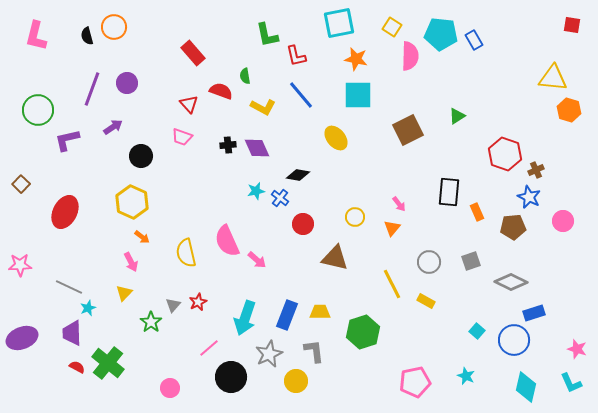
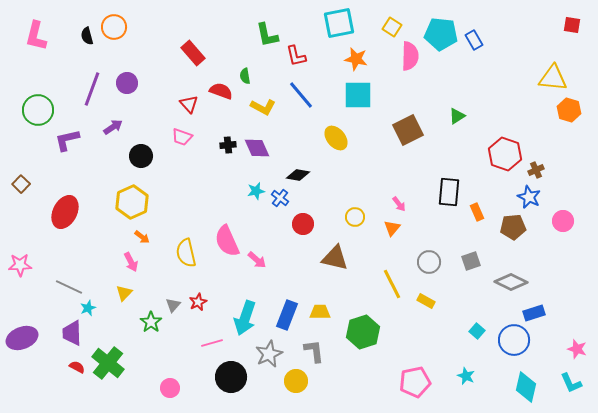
yellow hexagon at (132, 202): rotated 12 degrees clockwise
pink line at (209, 348): moved 3 px right, 5 px up; rotated 25 degrees clockwise
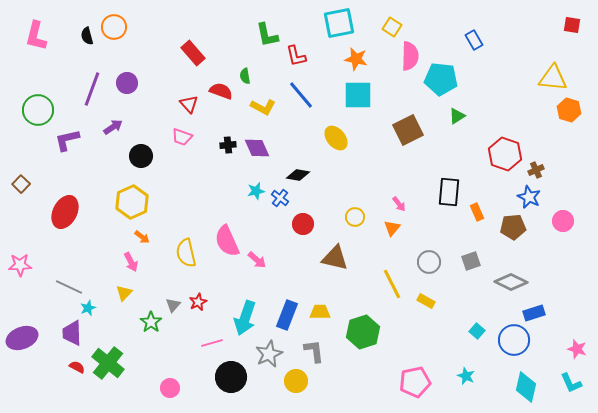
cyan pentagon at (441, 34): moved 45 px down
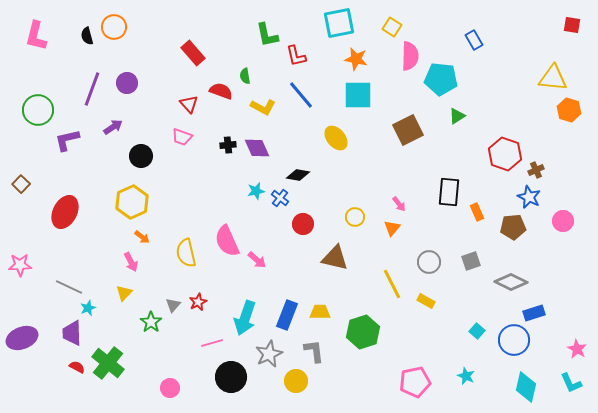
pink star at (577, 349): rotated 12 degrees clockwise
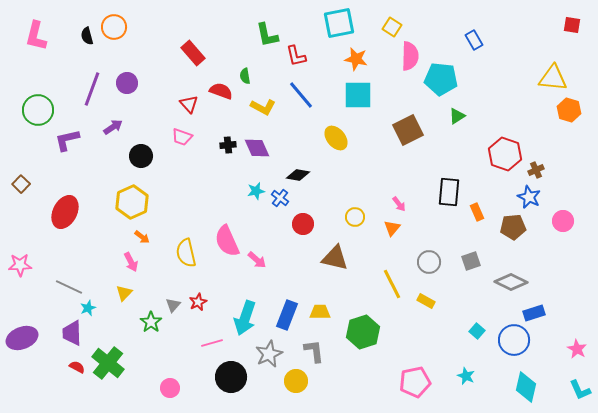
cyan L-shape at (571, 383): moved 9 px right, 7 px down
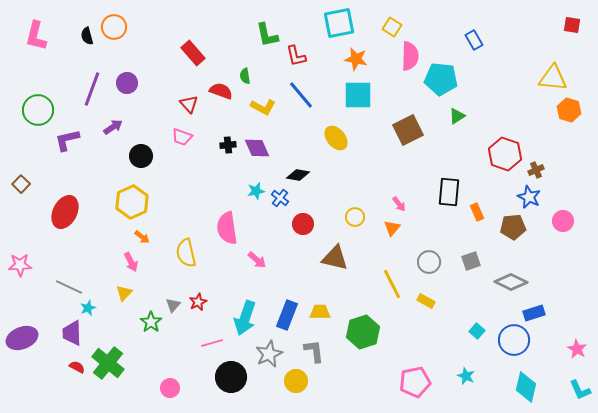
pink semicircle at (227, 241): moved 13 px up; rotated 16 degrees clockwise
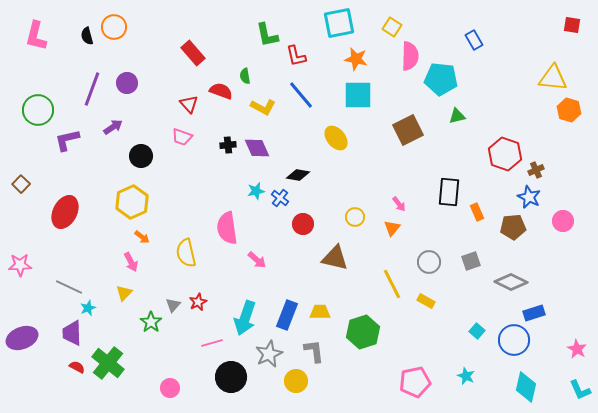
green triangle at (457, 116): rotated 18 degrees clockwise
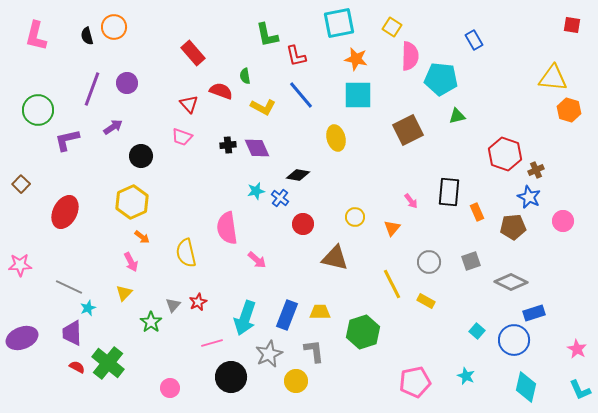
yellow ellipse at (336, 138): rotated 25 degrees clockwise
pink arrow at (399, 204): moved 12 px right, 3 px up
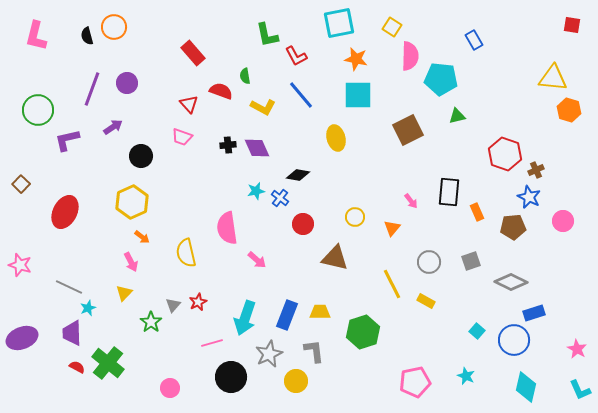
red L-shape at (296, 56): rotated 15 degrees counterclockwise
pink star at (20, 265): rotated 20 degrees clockwise
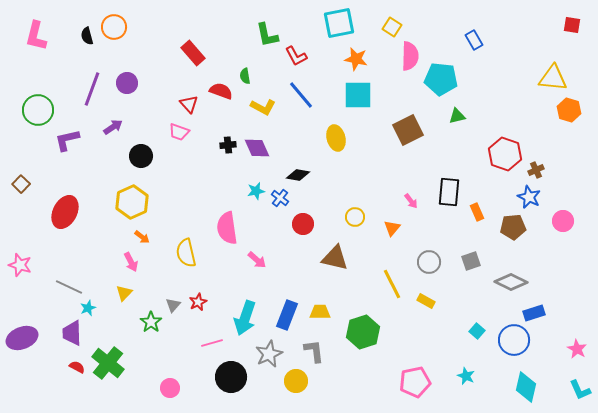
pink trapezoid at (182, 137): moved 3 px left, 5 px up
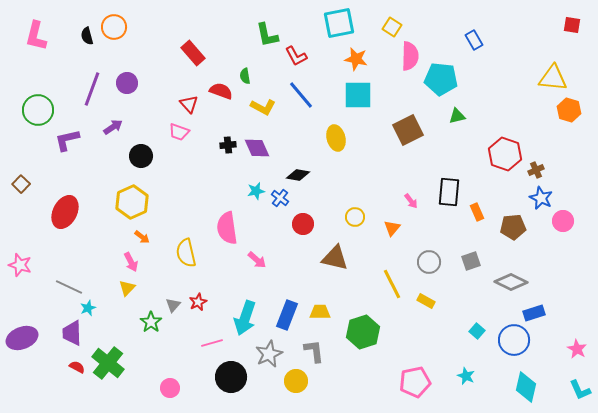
blue star at (529, 197): moved 12 px right, 1 px down
yellow triangle at (124, 293): moved 3 px right, 5 px up
